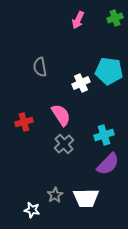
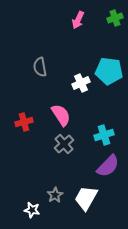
purple semicircle: moved 2 px down
white trapezoid: rotated 120 degrees clockwise
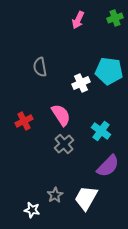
red cross: moved 1 px up; rotated 12 degrees counterclockwise
cyan cross: moved 3 px left, 4 px up; rotated 36 degrees counterclockwise
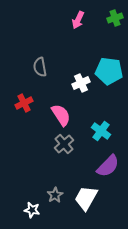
red cross: moved 18 px up
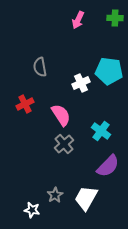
green cross: rotated 21 degrees clockwise
red cross: moved 1 px right, 1 px down
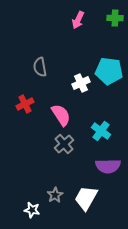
purple semicircle: rotated 45 degrees clockwise
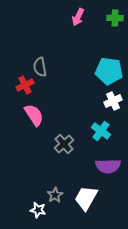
pink arrow: moved 3 px up
white cross: moved 32 px right, 18 px down
red cross: moved 19 px up
pink semicircle: moved 27 px left
white star: moved 6 px right
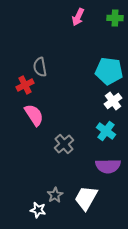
white cross: rotated 12 degrees counterclockwise
cyan cross: moved 5 px right
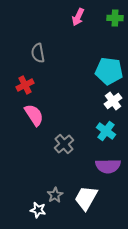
gray semicircle: moved 2 px left, 14 px up
